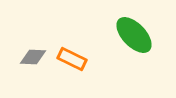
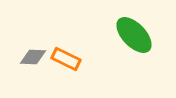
orange rectangle: moved 6 px left
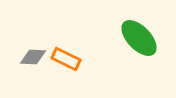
green ellipse: moved 5 px right, 3 px down
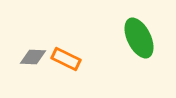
green ellipse: rotated 18 degrees clockwise
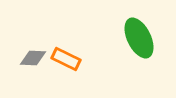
gray diamond: moved 1 px down
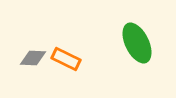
green ellipse: moved 2 px left, 5 px down
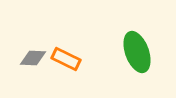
green ellipse: moved 9 px down; rotated 6 degrees clockwise
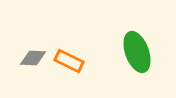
orange rectangle: moved 3 px right, 2 px down
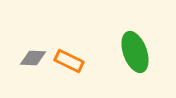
green ellipse: moved 2 px left
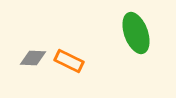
green ellipse: moved 1 px right, 19 px up
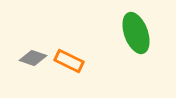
gray diamond: rotated 16 degrees clockwise
